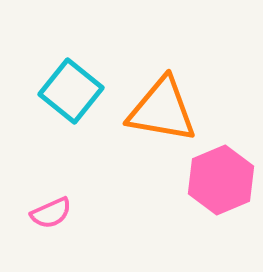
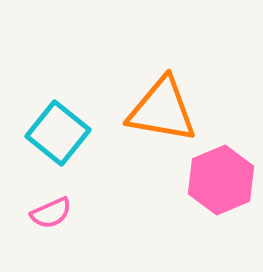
cyan square: moved 13 px left, 42 px down
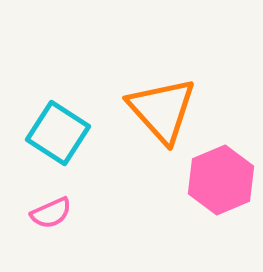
orange triangle: rotated 38 degrees clockwise
cyan square: rotated 6 degrees counterclockwise
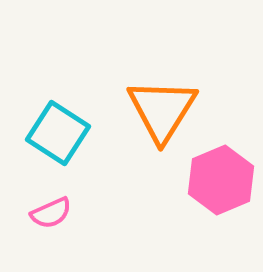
orange triangle: rotated 14 degrees clockwise
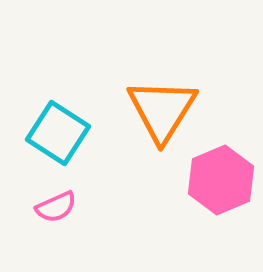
pink semicircle: moved 5 px right, 6 px up
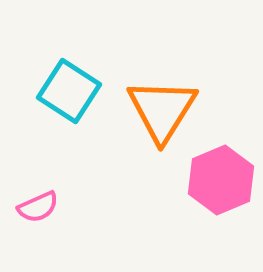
cyan square: moved 11 px right, 42 px up
pink semicircle: moved 18 px left
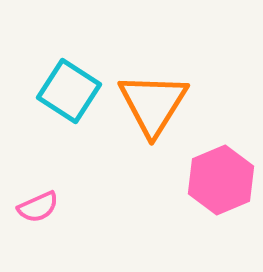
orange triangle: moved 9 px left, 6 px up
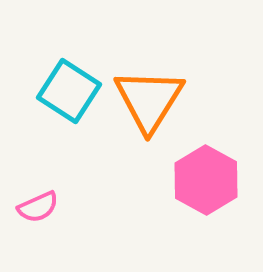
orange triangle: moved 4 px left, 4 px up
pink hexagon: moved 15 px left; rotated 8 degrees counterclockwise
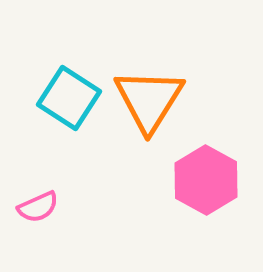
cyan square: moved 7 px down
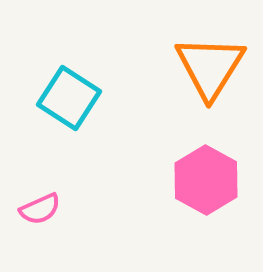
orange triangle: moved 61 px right, 33 px up
pink semicircle: moved 2 px right, 2 px down
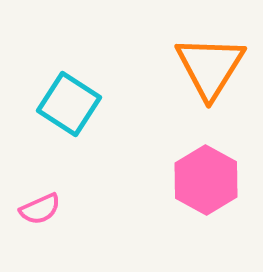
cyan square: moved 6 px down
